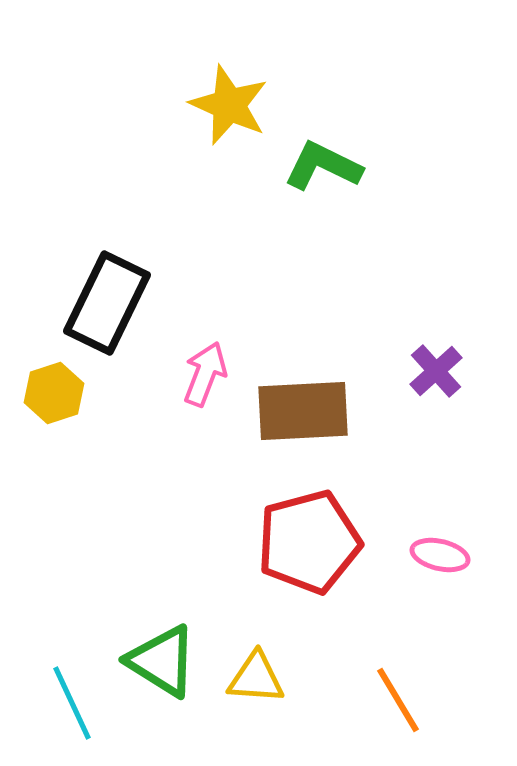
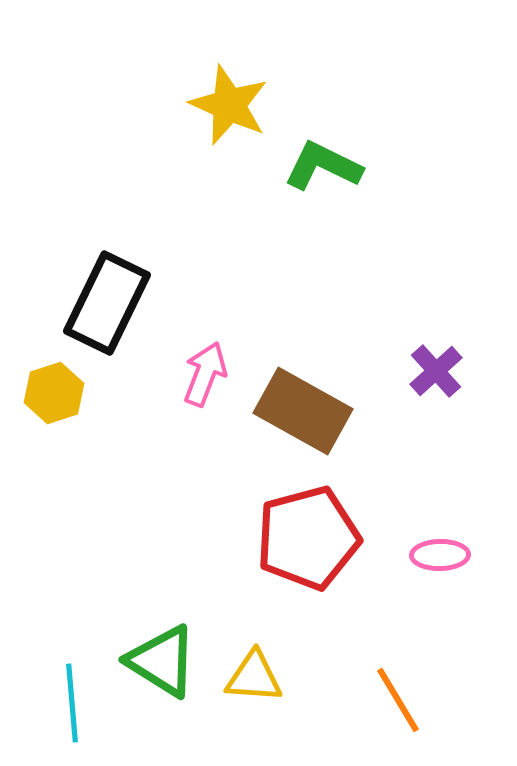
brown rectangle: rotated 32 degrees clockwise
red pentagon: moved 1 px left, 4 px up
pink ellipse: rotated 14 degrees counterclockwise
yellow triangle: moved 2 px left, 1 px up
cyan line: rotated 20 degrees clockwise
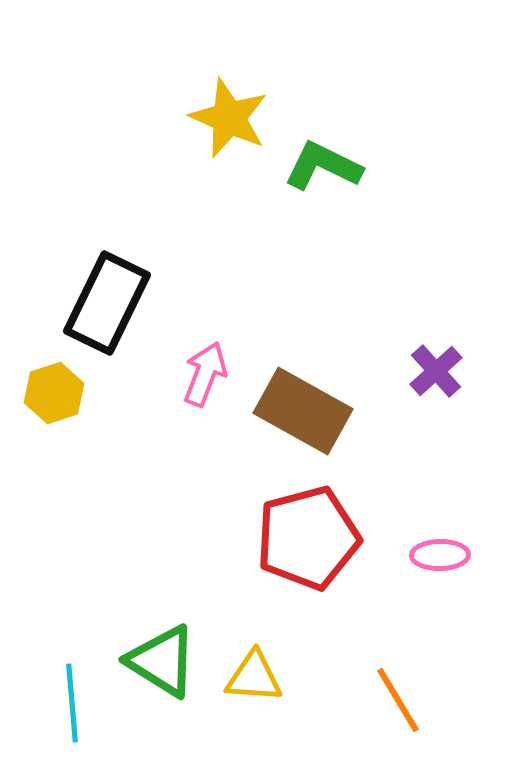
yellow star: moved 13 px down
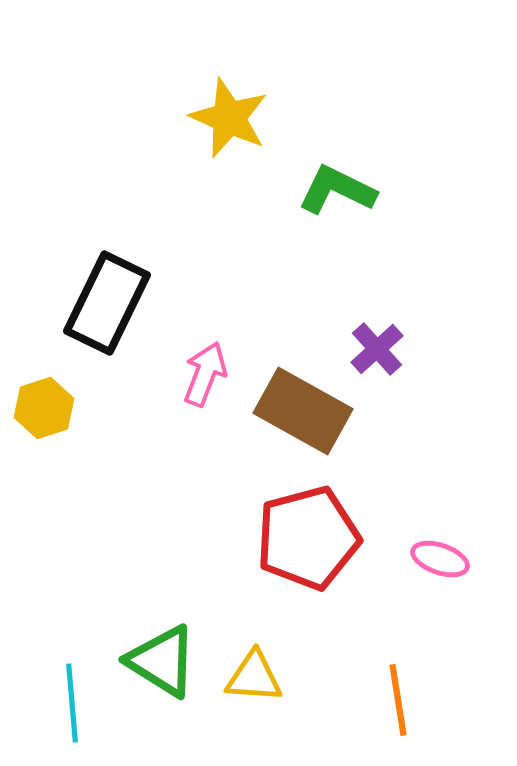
green L-shape: moved 14 px right, 24 px down
purple cross: moved 59 px left, 22 px up
yellow hexagon: moved 10 px left, 15 px down
pink ellipse: moved 4 px down; rotated 20 degrees clockwise
orange line: rotated 22 degrees clockwise
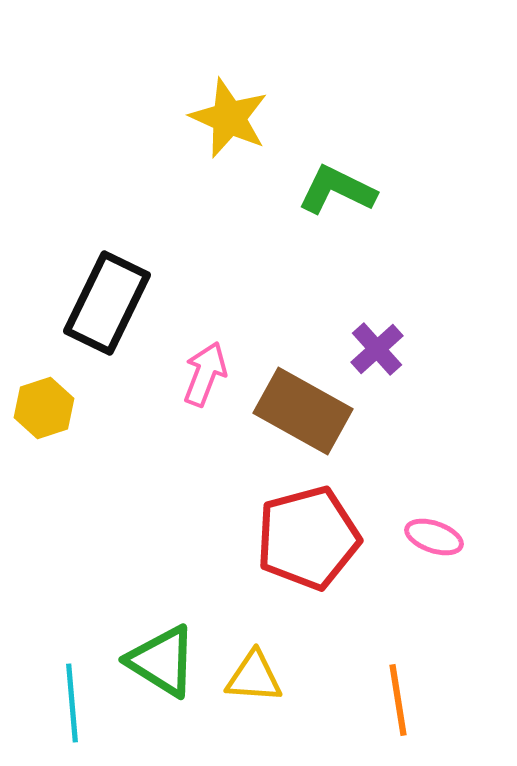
pink ellipse: moved 6 px left, 22 px up
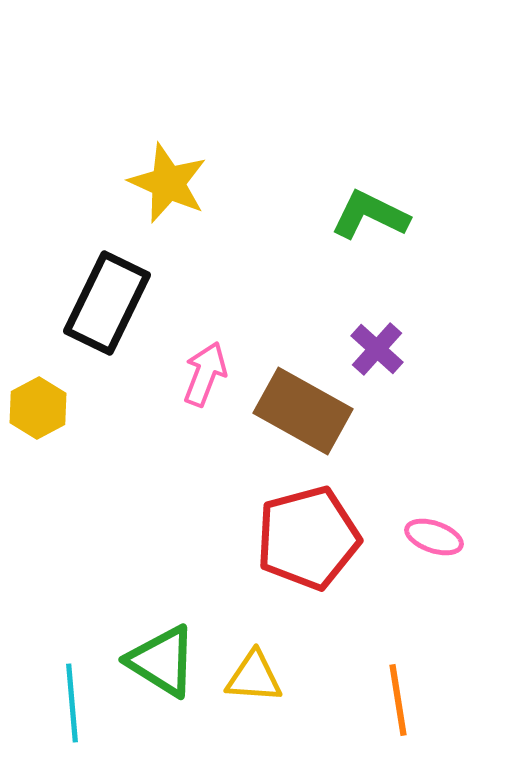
yellow star: moved 61 px left, 65 px down
green L-shape: moved 33 px right, 25 px down
purple cross: rotated 6 degrees counterclockwise
yellow hexagon: moved 6 px left; rotated 10 degrees counterclockwise
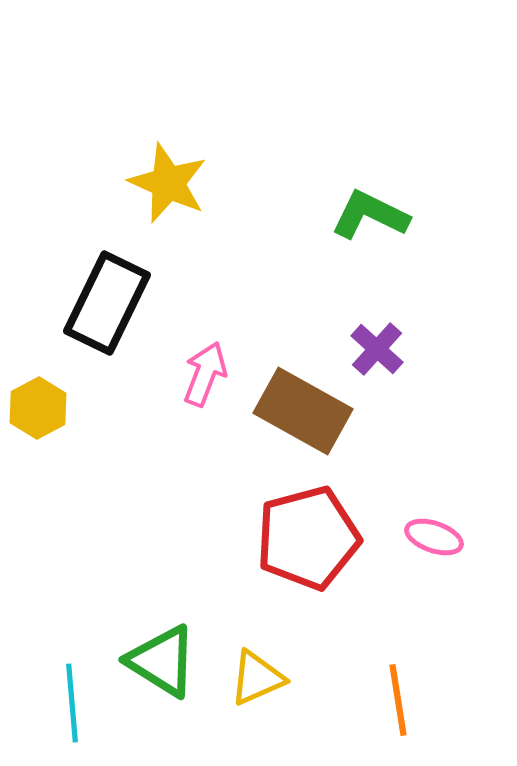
yellow triangle: moved 3 px right, 1 px down; rotated 28 degrees counterclockwise
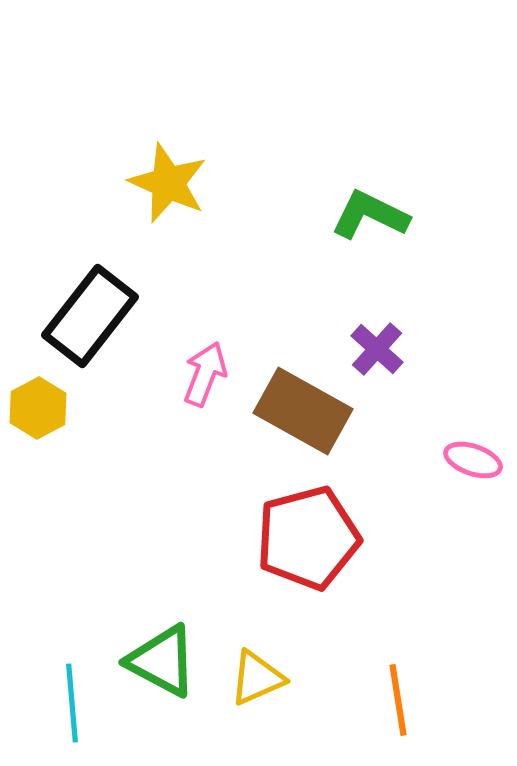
black rectangle: moved 17 px left, 13 px down; rotated 12 degrees clockwise
pink ellipse: moved 39 px right, 77 px up
green triangle: rotated 4 degrees counterclockwise
